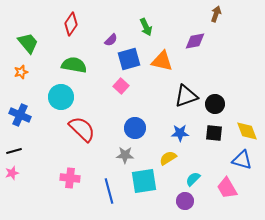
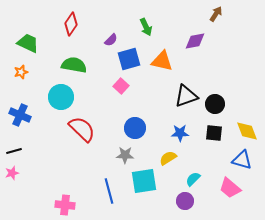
brown arrow: rotated 14 degrees clockwise
green trapezoid: rotated 25 degrees counterclockwise
pink cross: moved 5 px left, 27 px down
pink trapezoid: moved 3 px right; rotated 20 degrees counterclockwise
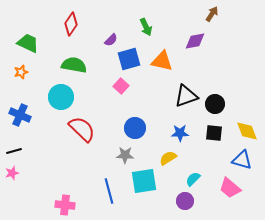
brown arrow: moved 4 px left
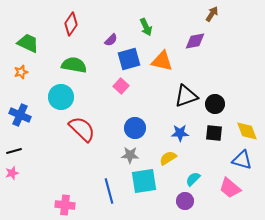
gray star: moved 5 px right
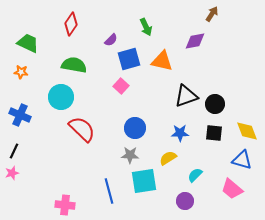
orange star: rotated 24 degrees clockwise
black line: rotated 49 degrees counterclockwise
cyan semicircle: moved 2 px right, 4 px up
pink trapezoid: moved 2 px right, 1 px down
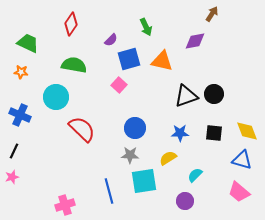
pink square: moved 2 px left, 1 px up
cyan circle: moved 5 px left
black circle: moved 1 px left, 10 px up
pink star: moved 4 px down
pink trapezoid: moved 7 px right, 3 px down
pink cross: rotated 24 degrees counterclockwise
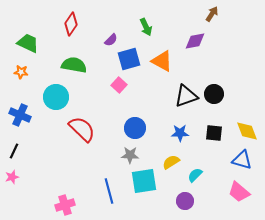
orange triangle: rotated 15 degrees clockwise
yellow semicircle: moved 3 px right, 4 px down
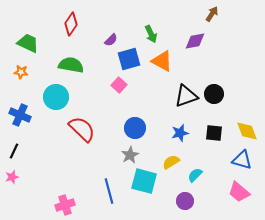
green arrow: moved 5 px right, 7 px down
green semicircle: moved 3 px left
blue star: rotated 12 degrees counterclockwise
gray star: rotated 30 degrees counterclockwise
cyan square: rotated 24 degrees clockwise
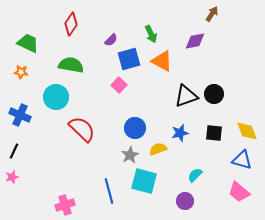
yellow semicircle: moved 13 px left, 13 px up; rotated 12 degrees clockwise
